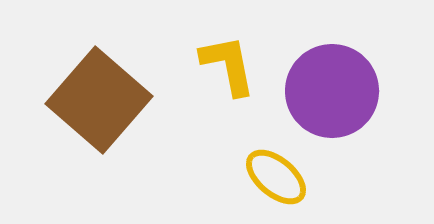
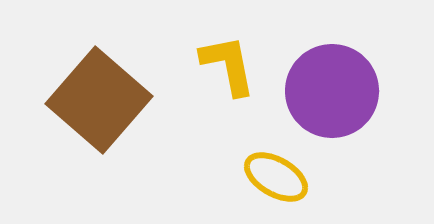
yellow ellipse: rotated 10 degrees counterclockwise
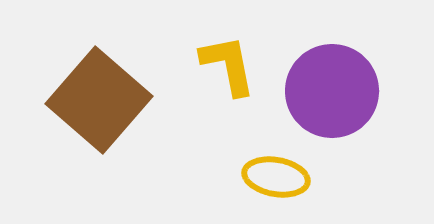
yellow ellipse: rotated 20 degrees counterclockwise
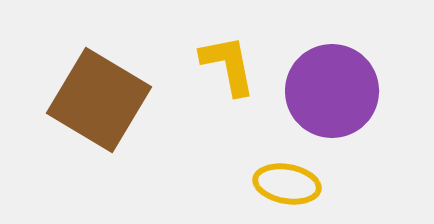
brown square: rotated 10 degrees counterclockwise
yellow ellipse: moved 11 px right, 7 px down
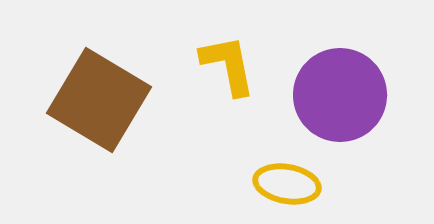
purple circle: moved 8 px right, 4 px down
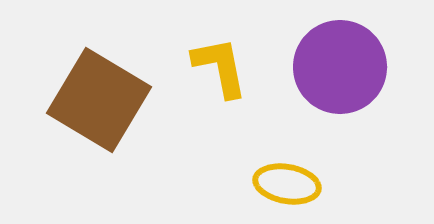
yellow L-shape: moved 8 px left, 2 px down
purple circle: moved 28 px up
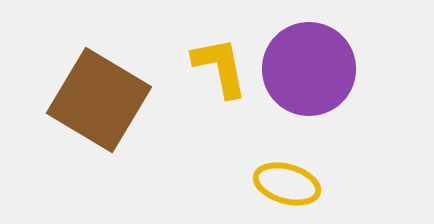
purple circle: moved 31 px left, 2 px down
yellow ellipse: rotated 6 degrees clockwise
